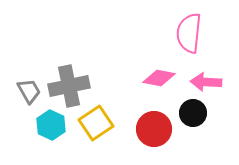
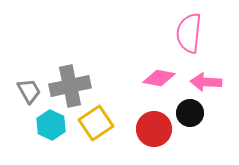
gray cross: moved 1 px right
black circle: moved 3 px left
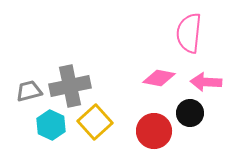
gray trapezoid: rotated 76 degrees counterclockwise
yellow square: moved 1 px left, 1 px up; rotated 8 degrees counterclockwise
red circle: moved 2 px down
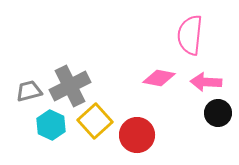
pink semicircle: moved 1 px right, 2 px down
gray cross: rotated 15 degrees counterclockwise
black circle: moved 28 px right
yellow square: moved 1 px up
red circle: moved 17 px left, 4 px down
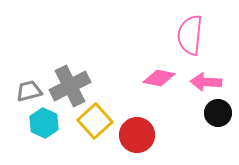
cyan hexagon: moved 7 px left, 2 px up
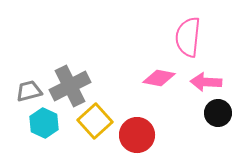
pink semicircle: moved 2 px left, 2 px down
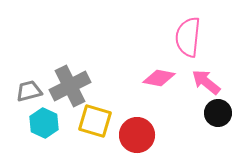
pink arrow: rotated 36 degrees clockwise
yellow square: rotated 32 degrees counterclockwise
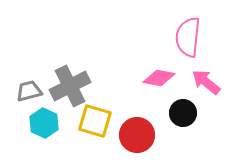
black circle: moved 35 px left
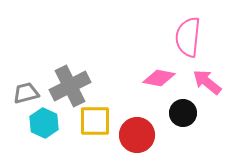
pink arrow: moved 1 px right
gray trapezoid: moved 3 px left, 2 px down
yellow square: rotated 16 degrees counterclockwise
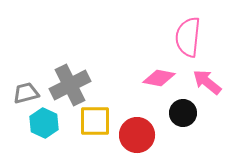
gray cross: moved 1 px up
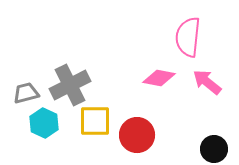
black circle: moved 31 px right, 36 px down
